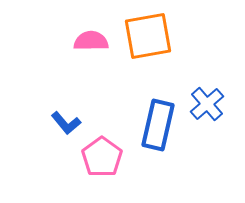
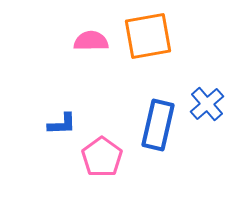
blue L-shape: moved 4 px left, 1 px down; rotated 52 degrees counterclockwise
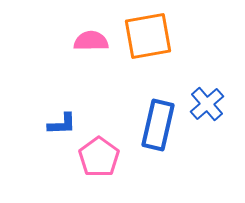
pink pentagon: moved 3 px left
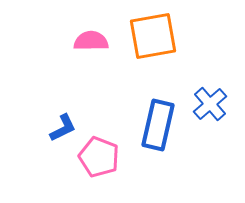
orange square: moved 5 px right
blue cross: moved 3 px right
blue L-shape: moved 1 px right, 4 px down; rotated 24 degrees counterclockwise
pink pentagon: rotated 15 degrees counterclockwise
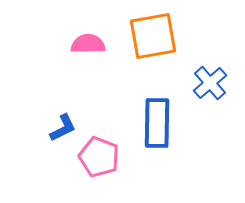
pink semicircle: moved 3 px left, 3 px down
blue cross: moved 21 px up
blue rectangle: moved 1 px left, 2 px up; rotated 12 degrees counterclockwise
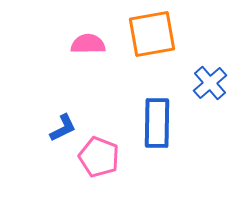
orange square: moved 1 px left, 2 px up
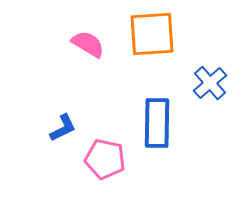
orange square: rotated 6 degrees clockwise
pink semicircle: rotated 32 degrees clockwise
pink pentagon: moved 6 px right, 2 px down; rotated 9 degrees counterclockwise
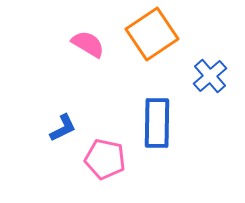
orange square: rotated 30 degrees counterclockwise
blue cross: moved 7 px up
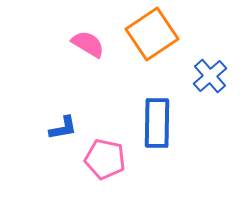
blue L-shape: rotated 16 degrees clockwise
